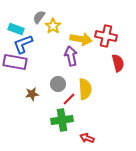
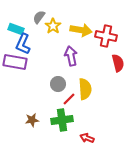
yellow arrow: moved 9 px up
blue L-shape: rotated 45 degrees counterclockwise
brown star: moved 26 px down
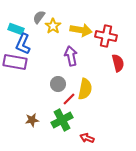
yellow semicircle: rotated 15 degrees clockwise
green cross: rotated 20 degrees counterclockwise
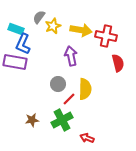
yellow star: rotated 14 degrees clockwise
yellow semicircle: rotated 10 degrees counterclockwise
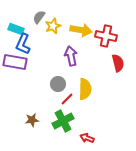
red line: moved 2 px left
green cross: moved 1 px right, 1 px down
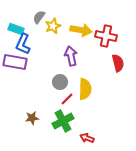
gray circle: moved 2 px right, 2 px up
brown star: moved 2 px up
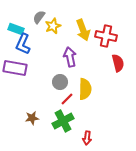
yellow arrow: moved 2 px right; rotated 60 degrees clockwise
purple arrow: moved 1 px left, 1 px down
purple rectangle: moved 6 px down
red arrow: rotated 104 degrees counterclockwise
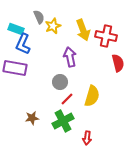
gray semicircle: rotated 120 degrees clockwise
yellow semicircle: moved 7 px right, 7 px down; rotated 15 degrees clockwise
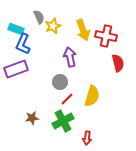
purple rectangle: moved 1 px right, 1 px down; rotated 30 degrees counterclockwise
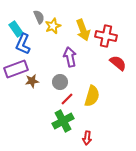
cyan rectangle: rotated 35 degrees clockwise
red semicircle: rotated 36 degrees counterclockwise
brown star: moved 37 px up
